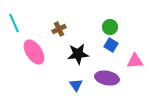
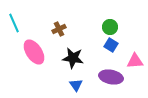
black star: moved 5 px left, 4 px down; rotated 15 degrees clockwise
purple ellipse: moved 4 px right, 1 px up
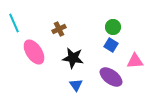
green circle: moved 3 px right
purple ellipse: rotated 25 degrees clockwise
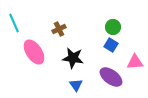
pink triangle: moved 1 px down
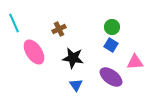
green circle: moved 1 px left
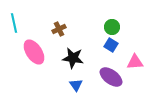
cyan line: rotated 12 degrees clockwise
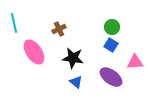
blue triangle: moved 3 px up; rotated 16 degrees counterclockwise
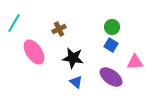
cyan line: rotated 42 degrees clockwise
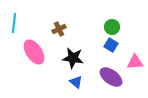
cyan line: rotated 24 degrees counterclockwise
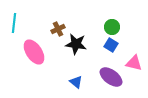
brown cross: moved 1 px left
black star: moved 3 px right, 14 px up
pink triangle: moved 1 px left, 1 px down; rotated 18 degrees clockwise
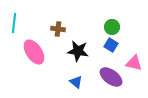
brown cross: rotated 32 degrees clockwise
black star: moved 2 px right, 7 px down
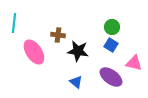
brown cross: moved 6 px down
